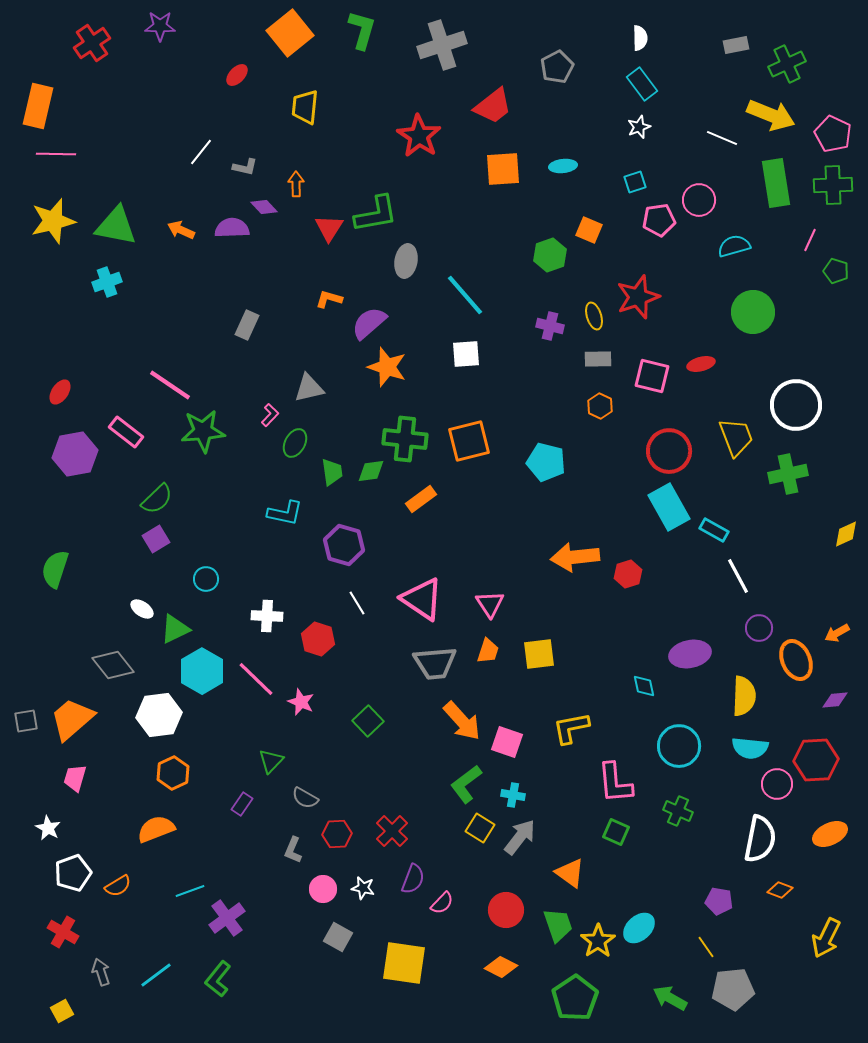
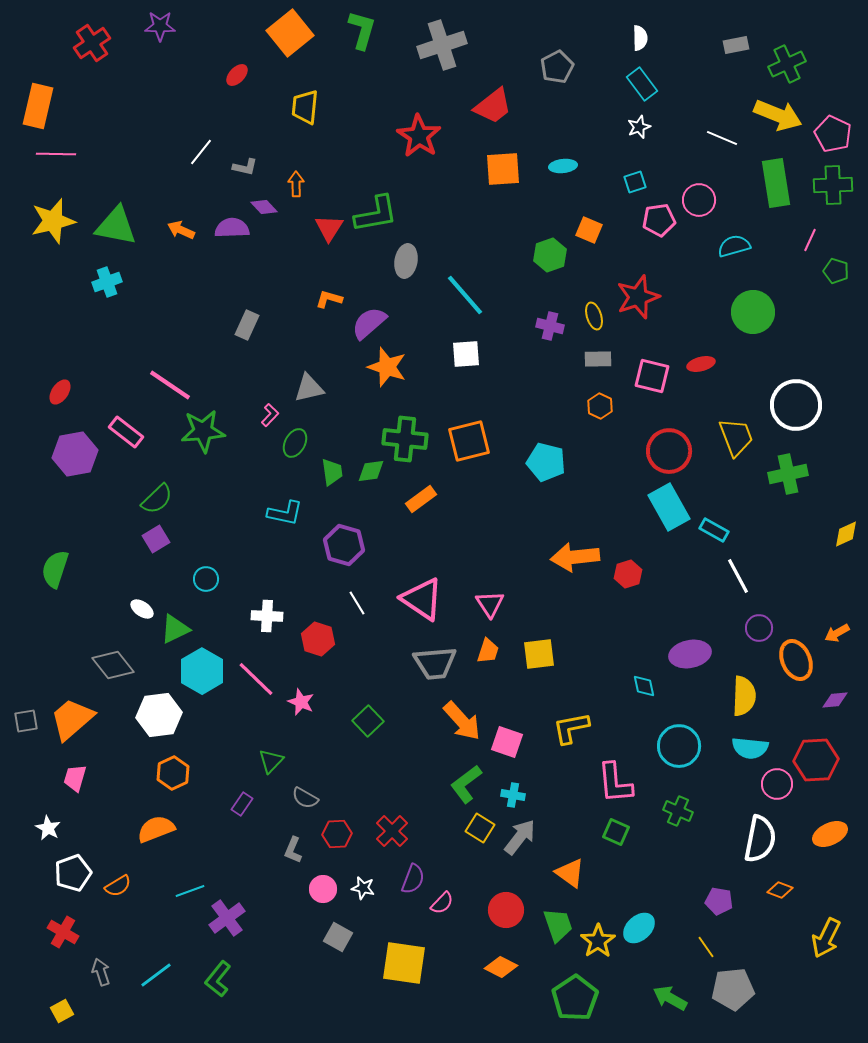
yellow arrow at (771, 115): moved 7 px right
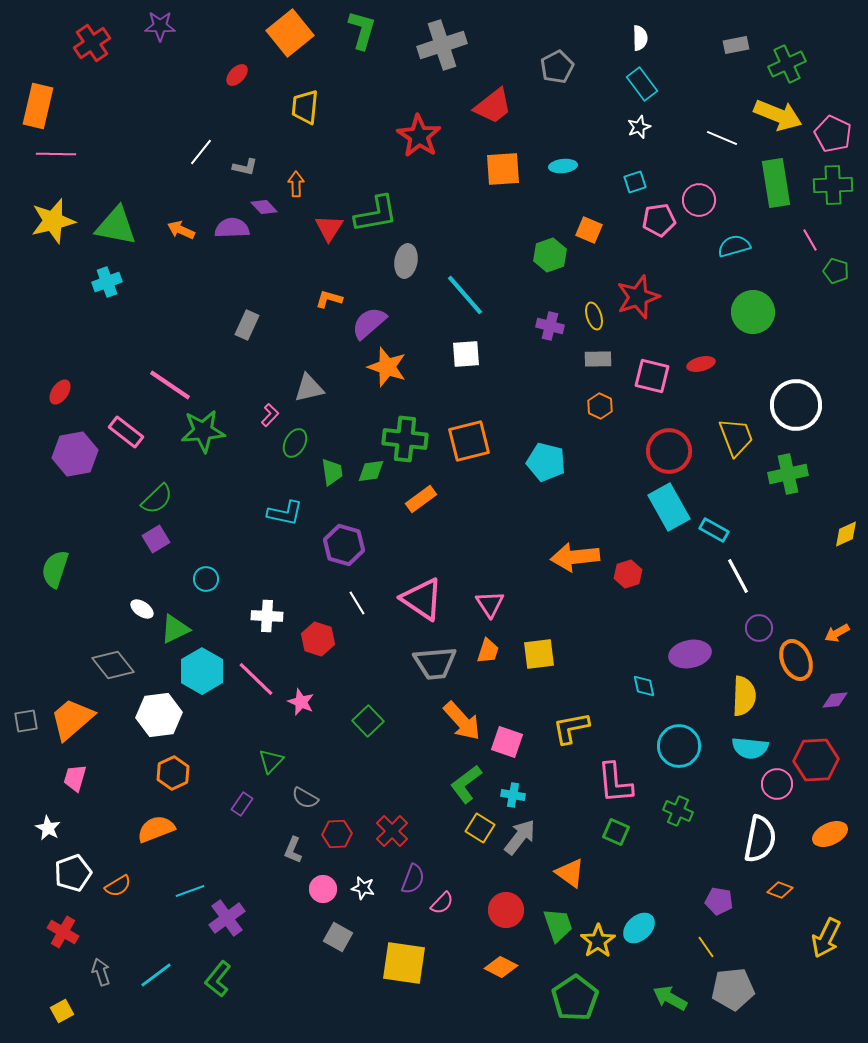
pink line at (810, 240): rotated 55 degrees counterclockwise
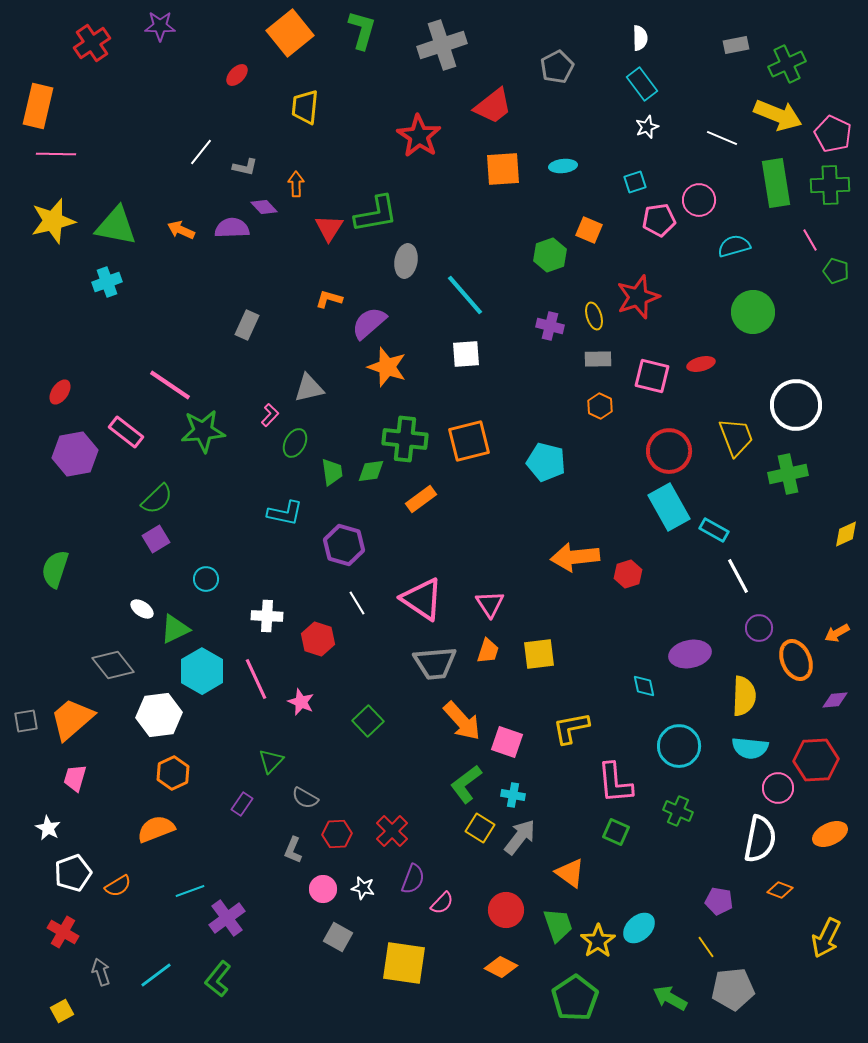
white star at (639, 127): moved 8 px right
green cross at (833, 185): moved 3 px left
pink line at (256, 679): rotated 21 degrees clockwise
pink circle at (777, 784): moved 1 px right, 4 px down
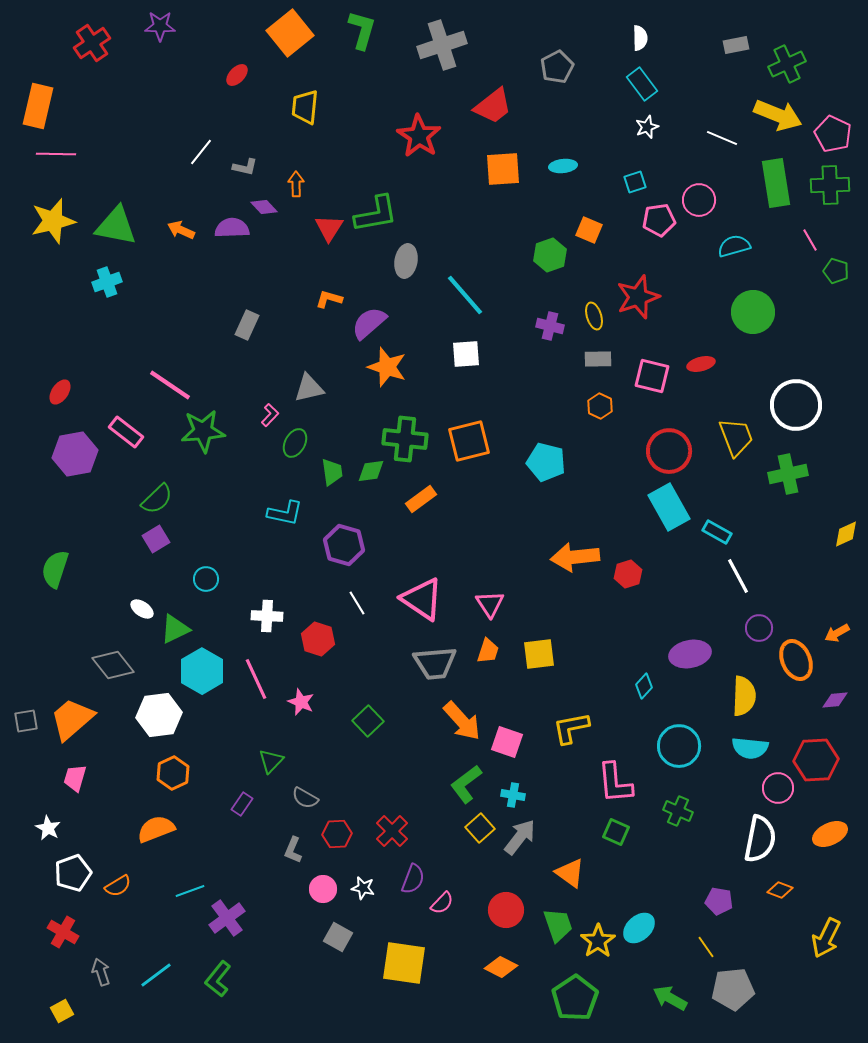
cyan rectangle at (714, 530): moved 3 px right, 2 px down
cyan diamond at (644, 686): rotated 55 degrees clockwise
yellow square at (480, 828): rotated 16 degrees clockwise
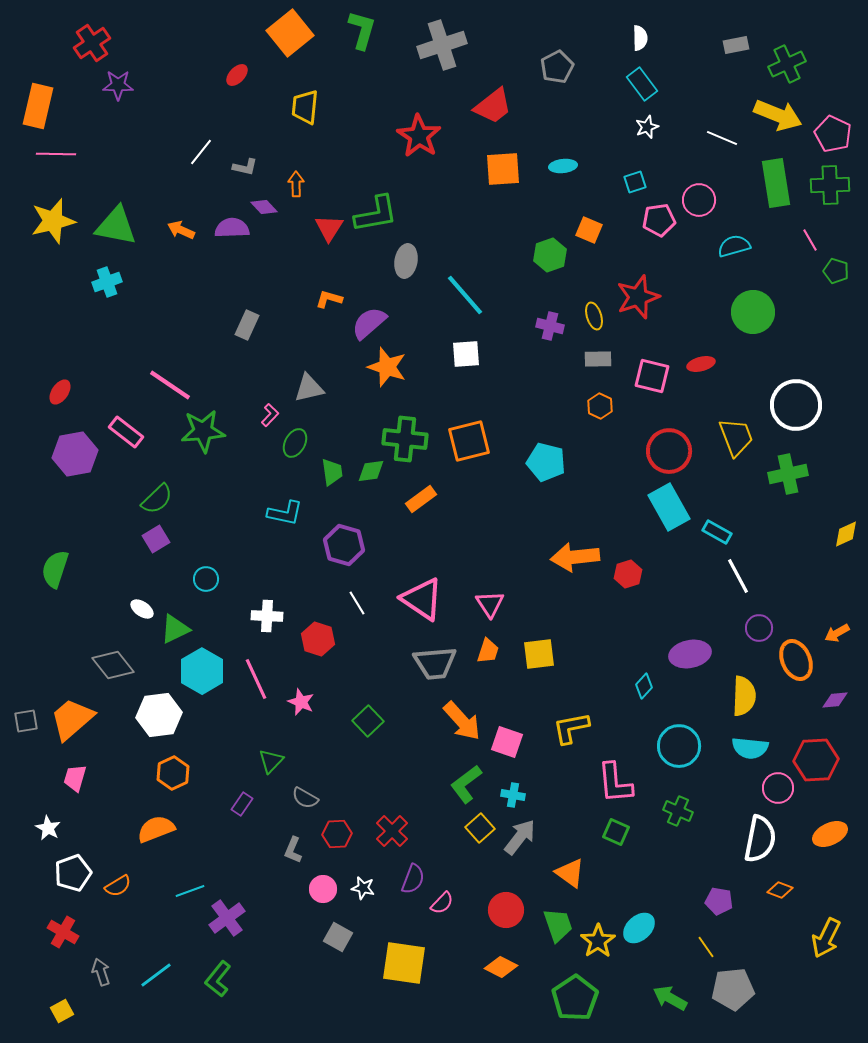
purple star at (160, 26): moved 42 px left, 59 px down
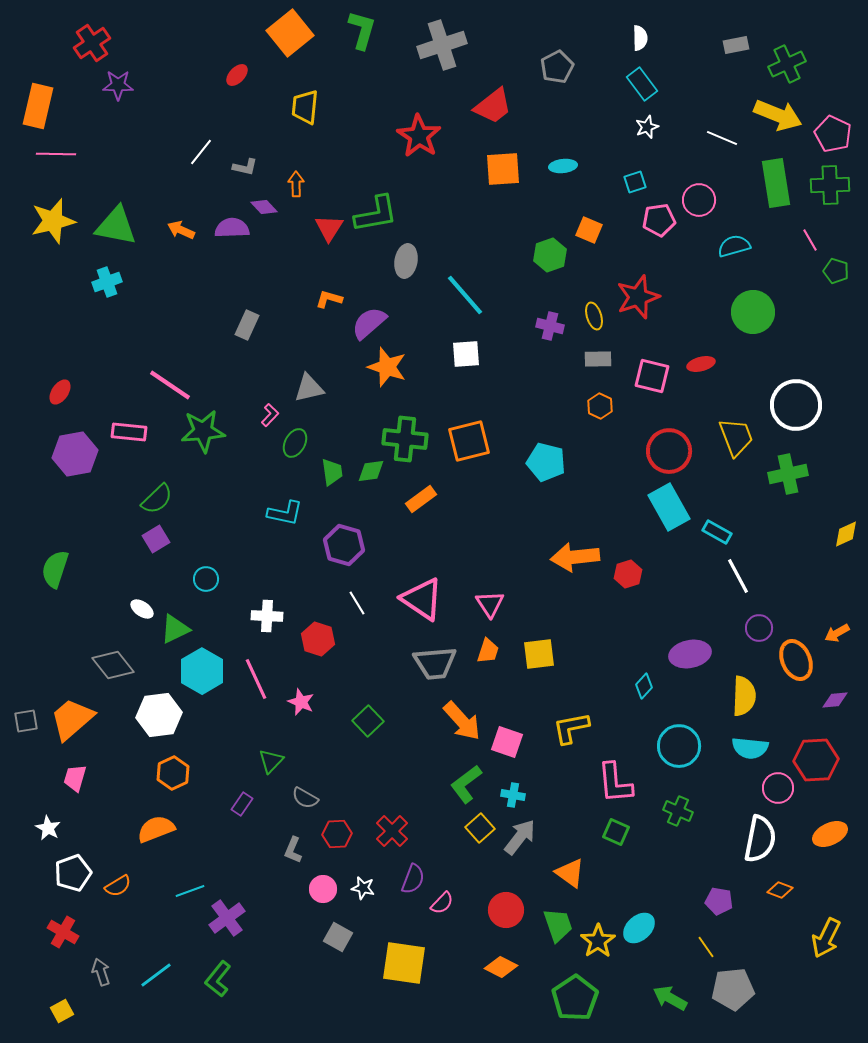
pink rectangle at (126, 432): moved 3 px right; rotated 32 degrees counterclockwise
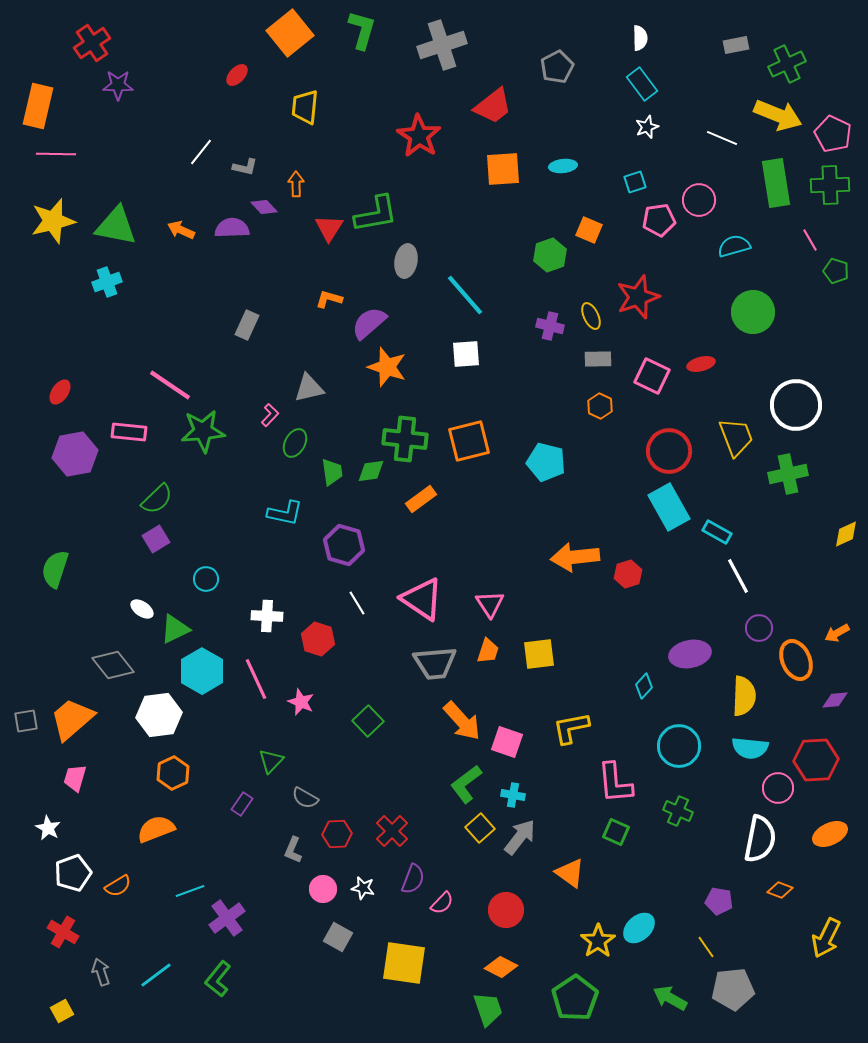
yellow ellipse at (594, 316): moved 3 px left; rotated 8 degrees counterclockwise
pink square at (652, 376): rotated 12 degrees clockwise
green trapezoid at (558, 925): moved 70 px left, 84 px down
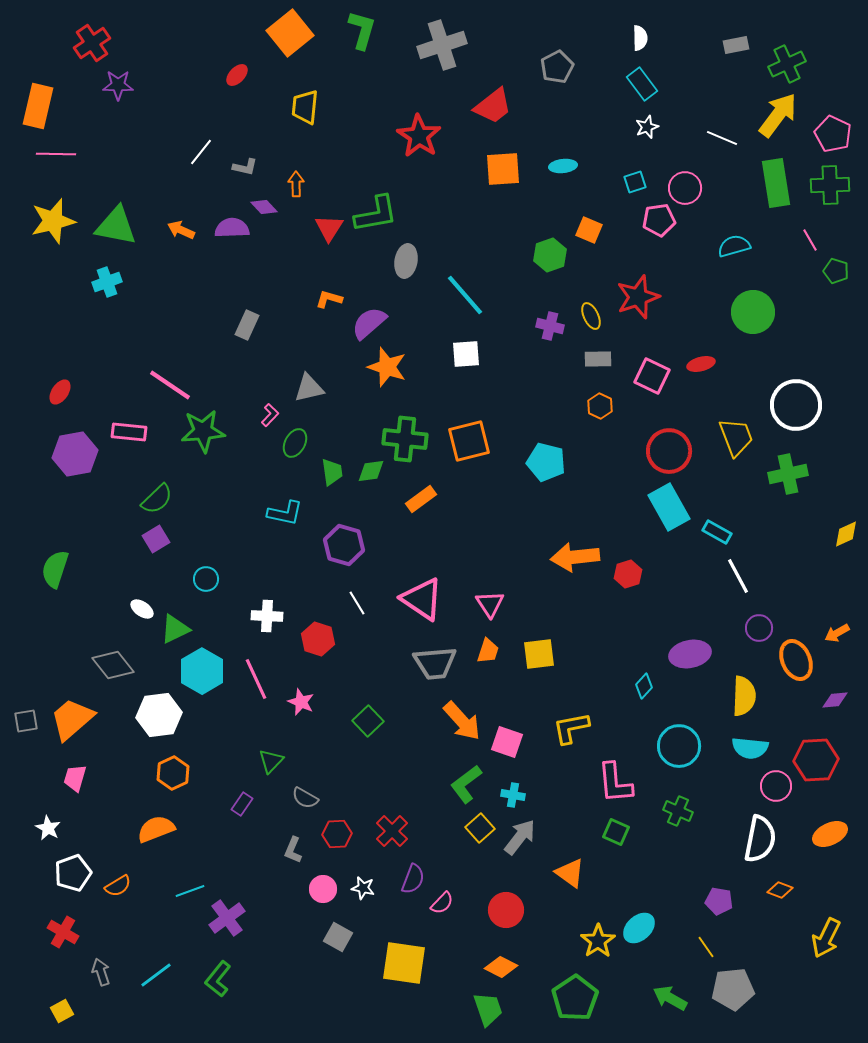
yellow arrow at (778, 115): rotated 75 degrees counterclockwise
pink circle at (699, 200): moved 14 px left, 12 px up
pink circle at (778, 788): moved 2 px left, 2 px up
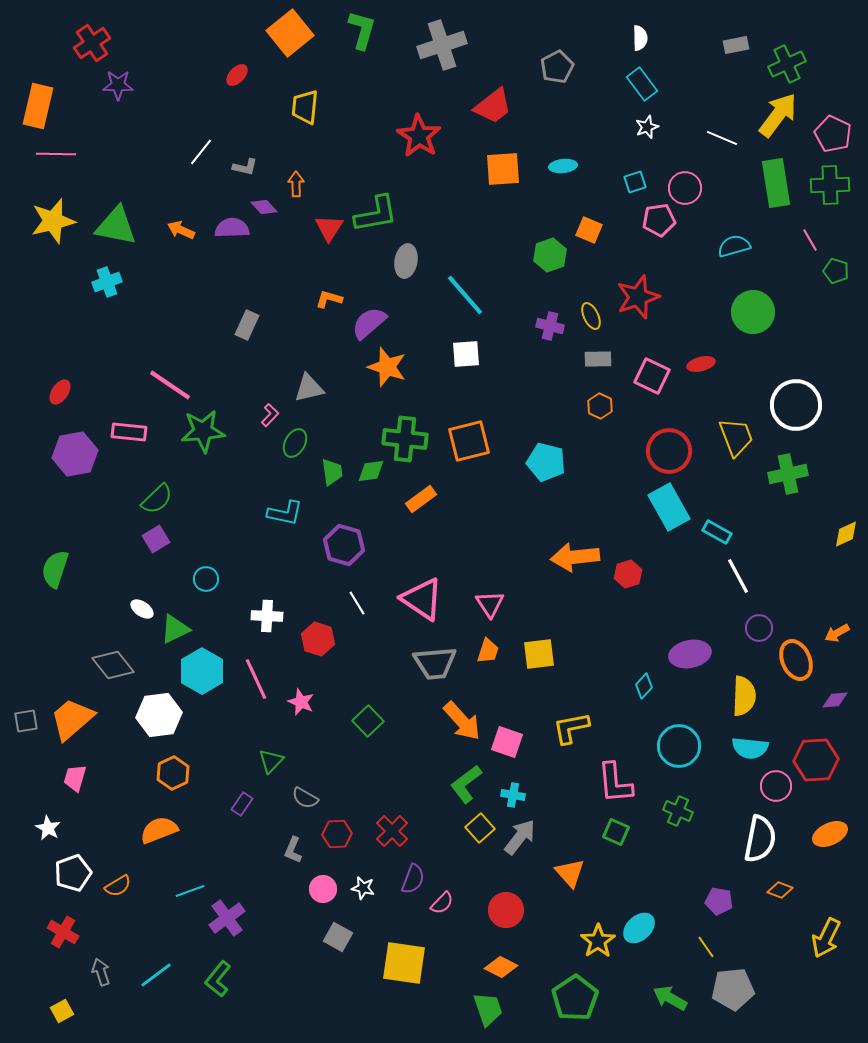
orange semicircle at (156, 829): moved 3 px right, 1 px down
orange triangle at (570, 873): rotated 12 degrees clockwise
